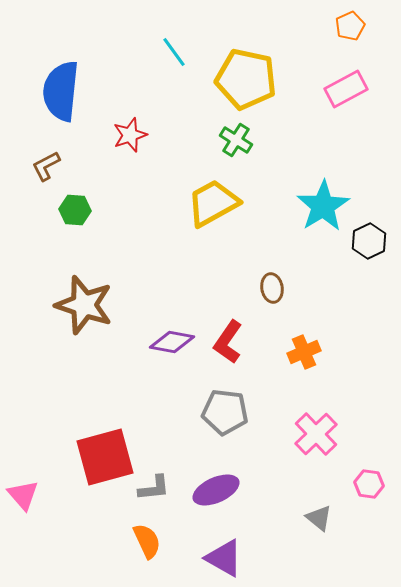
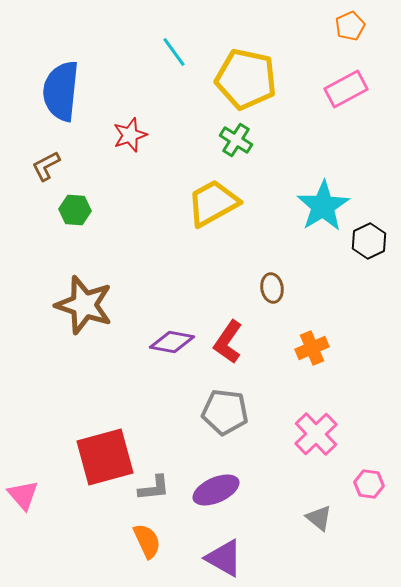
orange cross: moved 8 px right, 4 px up
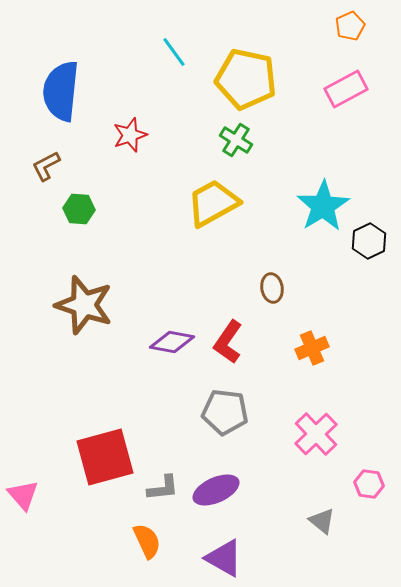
green hexagon: moved 4 px right, 1 px up
gray L-shape: moved 9 px right
gray triangle: moved 3 px right, 3 px down
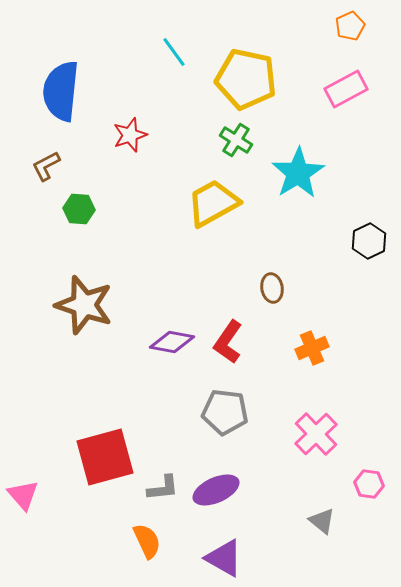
cyan star: moved 25 px left, 33 px up
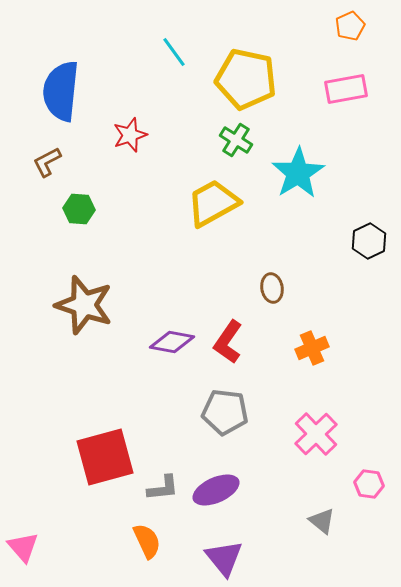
pink rectangle: rotated 18 degrees clockwise
brown L-shape: moved 1 px right, 4 px up
pink triangle: moved 52 px down
purple triangle: rotated 21 degrees clockwise
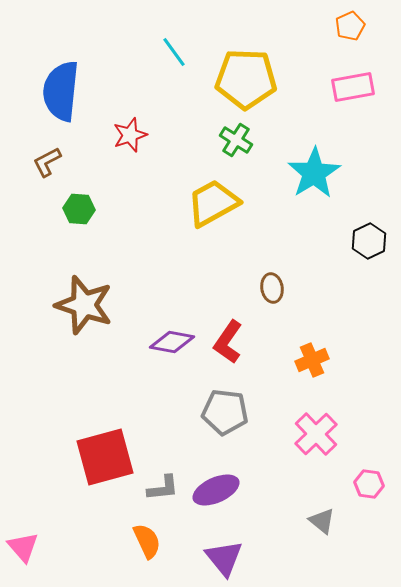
yellow pentagon: rotated 10 degrees counterclockwise
pink rectangle: moved 7 px right, 2 px up
cyan star: moved 16 px right
orange cross: moved 12 px down
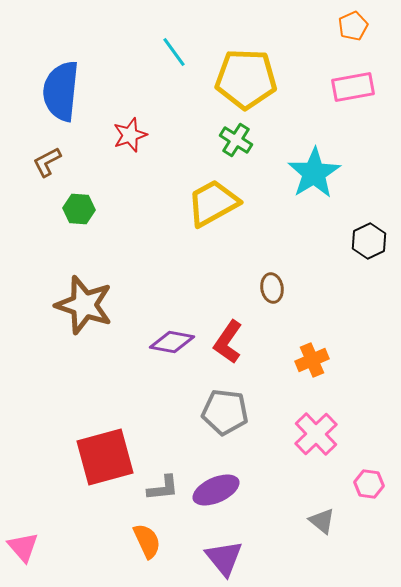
orange pentagon: moved 3 px right
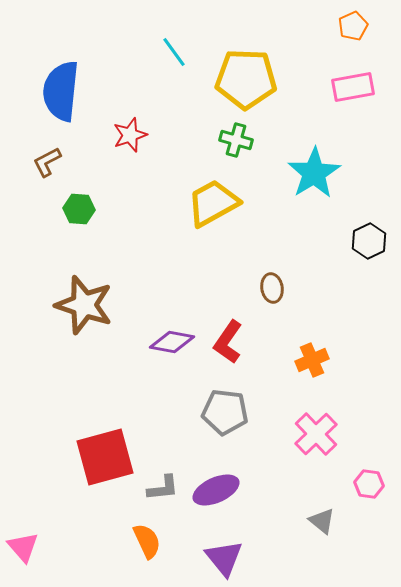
green cross: rotated 16 degrees counterclockwise
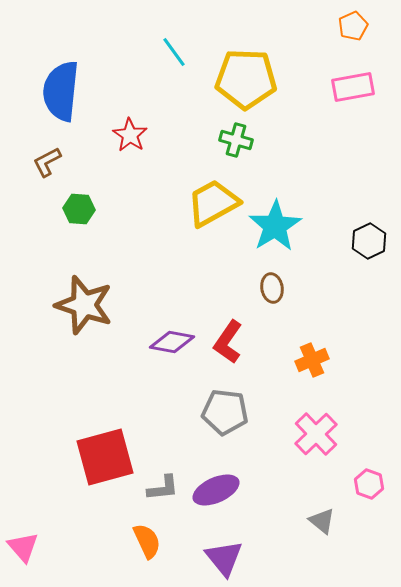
red star: rotated 20 degrees counterclockwise
cyan star: moved 39 px left, 53 px down
pink hexagon: rotated 12 degrees clockwise
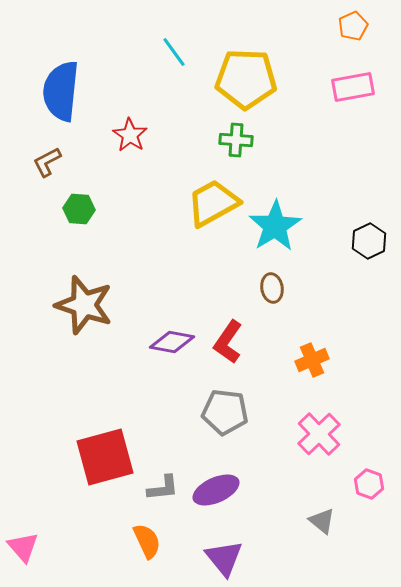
green cross: rotated 12 degrees counterclockwise
pink cross: moved 3 px right
